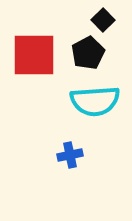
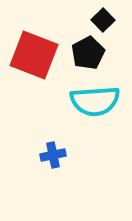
red square: rotated 21 degrees clockwise
blue cross: moved 17 px left
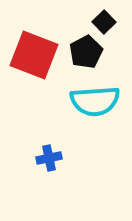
black square: moved 1 px right, 2 px down
black pentagon: moved 2 px left, 1 px up
blue cross: moved 4 px left, 3 px down
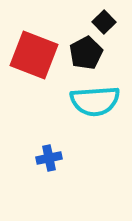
black pentagon: moved 1 px down
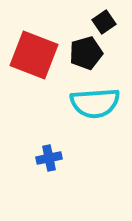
black square: rotated 10 degrees clockwise
black pentagon: rotated 12 degrees clockwise
cyan semicircle: moved 2 px down
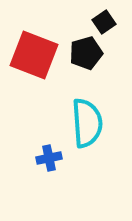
cyan semicircle: moved 8 px left, 20 px down; rotated 90 degrees counterclockwise
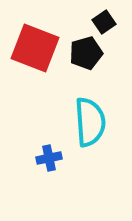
red square: moved 1 px right, 7 px up
cyan semicircle: moved 3 px right, 1 px up
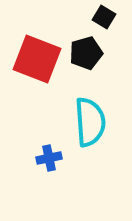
black square: moved 5 px up; rotated 25 degrees counterclockwise
red square: moved 2 px right, 11 px down
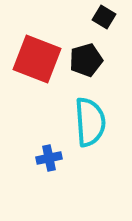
black pentagon: moved 7 px down
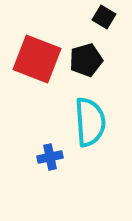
blue cross: moved 1 px right, 1 px up
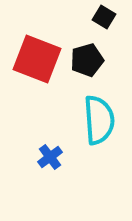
black pentagon: moved 1 px right
cyan semicircle: moved 9 px right, 2 px up
blue cross: rotated 25 degrees counterclockwise
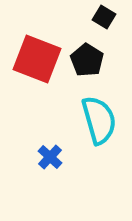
black pentagon: rotated 24 degrees counterclockwise
cyan semicircle: rotated 12 degrees counterclockwise
blue cross: rotated 10 degrees counterclockwise
